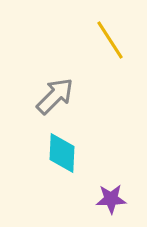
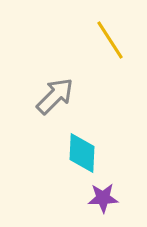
cyan diamond: moved 20 px right
purple star: moved 8 px left, 1 px up
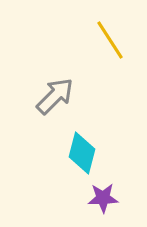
cyan diamond: rotated 12 degrees clockwise
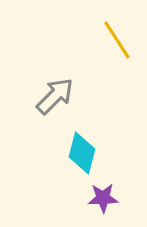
yellow line: moved 7 px right
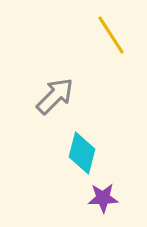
yellow line: moved 6 px left, 5 px up
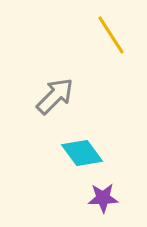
cyan diamond: rotated 51 degrees counterclockwise
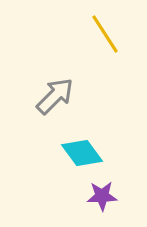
yellow line: moved 6 px left, 1 px up
purple star: moved 1 px left, 2 px up
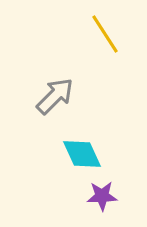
cyan diamond: moved 1 px down; rotated 12 degrees clockwise
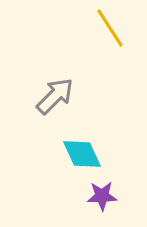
yellow line: moved 5 px right, 6 px up
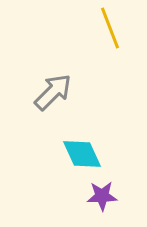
yellow line: rotated 12 degrees clockwise
gray arrow: moved 2 px left, 4 px up
